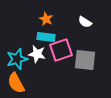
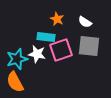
orange star: moved 11 px right
gray square: moved 4 px right, 14 px up
orange semicircle: moved 1 px left, 1 px up
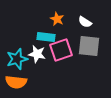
orange semicircle: moved 1 px right; rotated 55 degrees counterclockwise
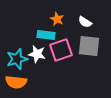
cyan rectangle: moved 2 px up
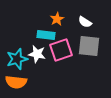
orange star: rotated 16 degrees clockwise
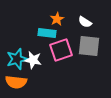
cyan rectangle: moved 1 px right, 2 px up
white star: moved 4 px left, 6 px down
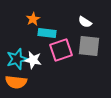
orange star: moved 24 px left
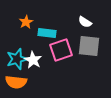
orange star: moved 7 px left, 3 px down
white star: rotated 18 degrees clockwise
